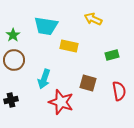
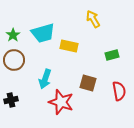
yellow arrow: rotated 36 degrees clockwise
cyan trapezoid: moved 3 px left, 7 px down; rotated 25 degrees counterclockwise
cyan arrow: moved 1 px right
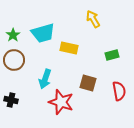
yellow rectangle: moved 2 px down
black cross: rotated 24 degrees clockwise
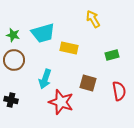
green star: rotated 24 degrees counterclockwise
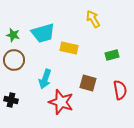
red semicircle: moved 1 px right, 1 px up
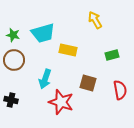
yellow arrow: moved 2 px right, 1 px down
yellow rectangle: moved 1 px left, 2 px down
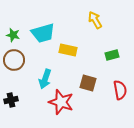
black cross: rotated 24 degrees counterclockwise
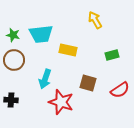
cyan trapezoid: moved 2 px left, 1 px down; rotated 10 degrees clockwise
red semicircle: rotated 66 degrees clockwise
black cross: rotated 16 degrees clockwise
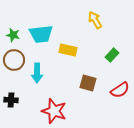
green rectangle: rotated 32 degrees counterclockwise
cyan arrow: moved 8 px left, 6 px up; rotated 18 degrees counterclockwise
red star: moved 7 px left, 9 px down
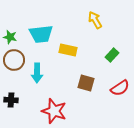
green star: moved 3 px left, 2 px down
brown square: moved 2 px left
red semicircle: moved 2 px up
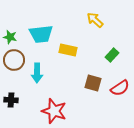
yellow arrow: rotated 18 degrees counterclockwise
brown square: moved 7 px right
